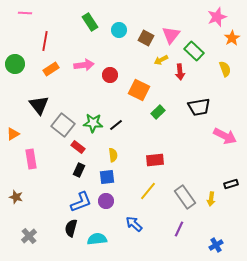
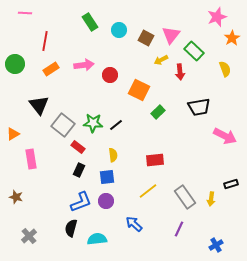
yellow line at (148, 191): rotated 12 degrees clockwise
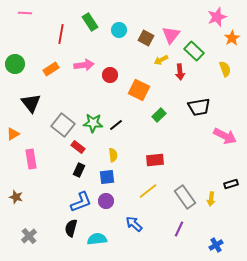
red line at (45, 41): moved 16 px right, 7 px up
black triangle at (39, 105): moved 8 px left, 2 px up
green rectangle at (158, 112): moved 1 px right, 3 px down
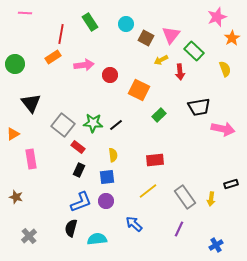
cyan circle at (119, 30): moved 7 px right, 6 px up
orange rectangle at (51, 69): moved 2 px right, 12 px up
pink arrow at (225, 136): moved 2 px left, 7 px up; rotated 15 degrees counterclockwise
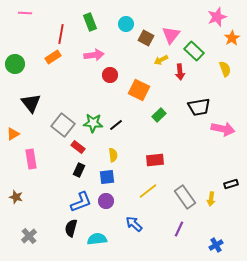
green rectangle at (90, 22): rotated 12 degrees clockwise
pink arrow at (84, 65): moved 10 px right, 10 px up
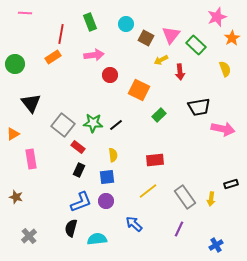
green rectangle at (194, 51): moved 2 px right, 6 px up
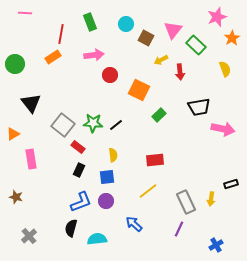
pink triangle at (171, 35): moved 2 px right, 5 px up
gray rectangle at (185, 197): moved 1 px right, 5 px down; rotated 10 degrees clockwise
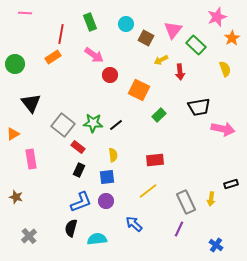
pink arrow at (94, 55): rotated 42 degrees clockwise
blue cross at (216, 245): rotated 24 degrees counterclockwise
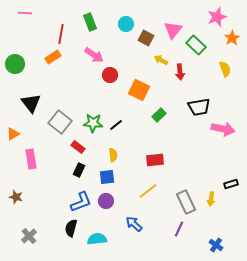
yellow arrow at (161, 60): rotated 56 degrees clockwise
gray square at (63, 125): moved 3 px left, 3 px up
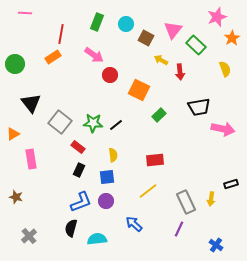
green rectangle at (90, 22): moved 7 px right; rotated 42 degrees clockwise
